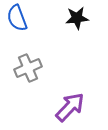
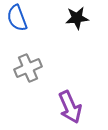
purple arrow: rotated 112 degrees clockwise
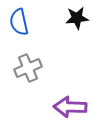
blue semicircle: moved 2 px right, 4 px down; rotated 8 degrees clockwise
purple arrow: rotated 116 degrees clockwise
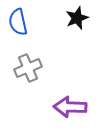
black star: rotated 15 degrees counterclockwise
blue semicircle: moved 1 px left
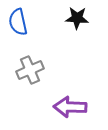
black star: rotated 25 degrees clockwise
gray cross: moved 2 px right, 2 px down
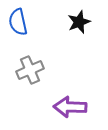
black star: moved 2 px right, 4 px down; rotated 25 degrees counterclockwise
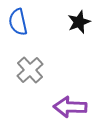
gray cross: rotated 20 degrees counterclockwise
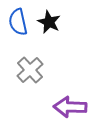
black star: moved 30 px left; rotated 25 degrees counterclockwise
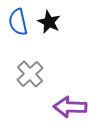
gray cross: moved 4 px down
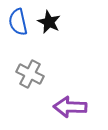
gray cross: rotated 20 degrees counterclockwise
